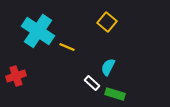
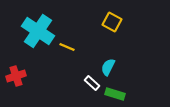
yellow square: moved 5 px right; rotated 12 degrees counterclockwise
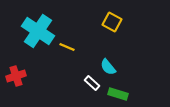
cyan semicircle: rotated 66 degrees counterclockwise
green rectangle: moved 3 px right
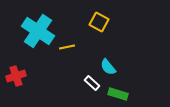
yellow square: moved 13 px left
yellow line: rotated 35 degrees counterclockwise
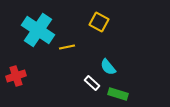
cyan cross: moved 1 px up
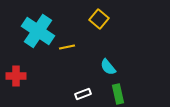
yellow square: moved 3 px up; rotated 12 degrees clockwise
cyan cross: moved 1 px down
red cross: rotated 18 degrees clockwise
white rectangle: moved 9 px left, 11 px down; rotated 63 degrees counterclockwise
green rectangle: rotated 60 degrees clockwise
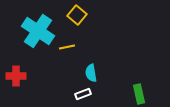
yellow square: moved 22 px left, 4 px up
cyan semicircle: moved 17 px left, 6 px down; rotated 30 degrees clockwise
green rectangle: moved 21 px right
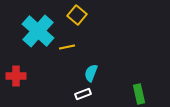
cyan cross: rotated 8 degrees clockwise
cyan semicircle: rotated 30 degrees clockwise
